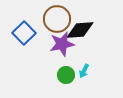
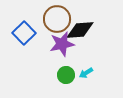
cyan arrow: moved 2 px right, 2 px down; rotated 32 degrees clockwise
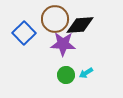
brown circle: moved 2 px left
black diamond: moved 5 px up
purple star: moved 1 px right; rotated 15 degrees clockwise
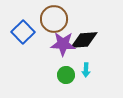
brown circle: moved 1 px left
black diamond: moved 4 px right, 15 px down
blue square: moved 1 px left, 1 px up
cyan arrow: moved 3 px up; rotated 56 degrees counterclockwise
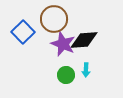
purple star: rotated 20 degrees clockwise
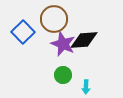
cyan arrow: moved 17 px down
green circle: moved 3 px left
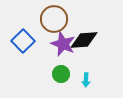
blue square: moved 9 px down
green circle: moved 2 px left, 1 px up
cyan arrow: moved 7 px up
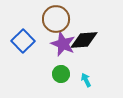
brown circle: moved 2 px right
cyan arrow: rotated 152 degrees clockwise
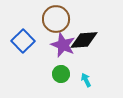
purple star: moved 1 px down
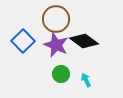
black diamond: moved 1 px down; rotated 40 degrees clockwise
purple star: moved 7 px left
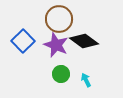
brown circle: moved 3 px right
